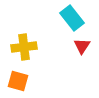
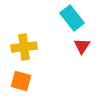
orange square: moved 3 px right
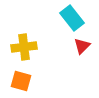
red triangle: rotated 12 degrees clockwise
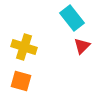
yellow cross: rotated 25 degrees clockwise
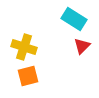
cyan rectangle: moved 2 px right, 1 px down; rotated 20 degrees counterclockwise
orange square: moved 7 px right, 5 px up; rotated 30 degrees counterclockwise
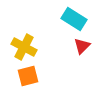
yellow cross: rotated 10 degrees clockwise
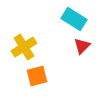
yellow cross: rotated 30 degrees clockwise
orange square: moved 9 px right
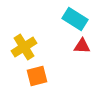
cyan rectangle: moved 1 px right
red triangle: rotated 48 degrees clockwise
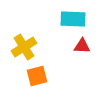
cyan rectangle: moved 2 px left; rotated 30 degrees counterclockwise
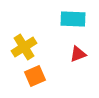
red triangle: moved 4 px left, 8 px down; rotated 24 degrees counterclockwise
orange square: moved 2 px left; rotated 10 degrees counterclockwise
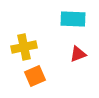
yellow cross: rotated 20 degrees clockwise
